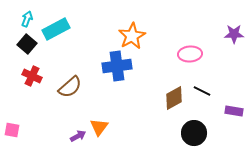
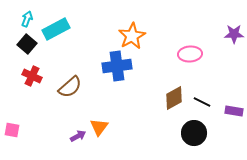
black line: moved 11 px down
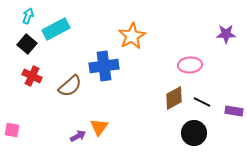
cyan arrow: moved 1 px right, 3 px up
purple star: moved 8 px left
pink ellipse: moved 11 px down
blue cross: moved 13 px left
brown semicircle: moved 1 px up
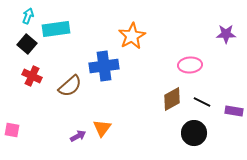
cyan rectangle: rotated 20 degrees clockwise
brown diamond: moved 2 px left, 1 px down
orange triangle: moved 3 px right, 1 px down
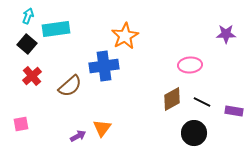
orange star: moved 7 px left
red cross: rotated 24 degrees clockwise
pink square: moved 9 px right, 6 px up; rotated 21 degrees counterclockwise
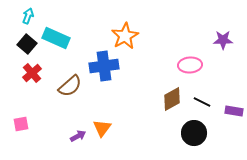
cyan rectangle: moved 9 px down; rotated 32 degrees clockwise
purple star: moved 3 px left, 6 px down
red cross: moved 3 px up
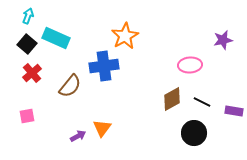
purple star: rotated 12 degrees counterclockwise
brown semicircle: rotated 10 degrees counterclockwise
pink square: moved 6 px right, 8 px up
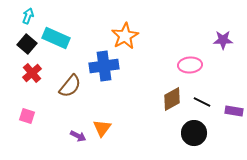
purple star: rotated 12 degrees clockwise
pink square: rotated 28 degrees clockwise
purple arrow: rotated 56 degrees clockwise
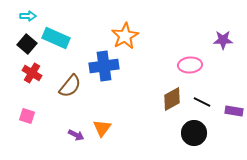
cyan arrow: rotated 70 degrees clockwise
red cross: rotated 18 degrees counterclockwise
purple arrow: moved 2 px left, 1 px up
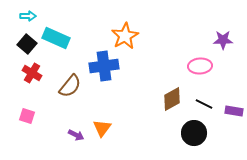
pink ellipse: moved 10 px right, 1 px down
black line: moved 2 px right, 2 px down
